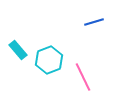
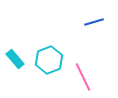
cyan rectangle: moved 3 px left, 9 px down
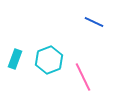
blue line: rotated 42 degrees clockwise
cyan rectangle: rotated 60 degrees clockwise
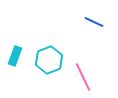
cyan rectangle: moved 3 px up
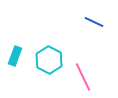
cyan hexagon: rotated 12 degrees counterclockwise
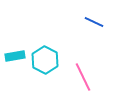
cyan rectangle: rotated 60 degrees clockwise
cyan hexagon: moved 4 px left
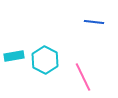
blue line: rotated 18 degrees counterclockwise
cyan rectangle: moved 1 px left
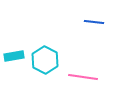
pink line: rotated 56 degrees counterclockwise
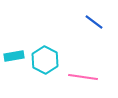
blue line: rotated 30 degrees clockwise
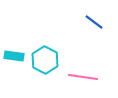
cyan rectangle: rotated 18 degrees clockwise
